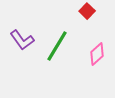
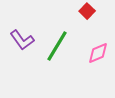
pink diamond: moved 1 px right, 1 px up; rotated 20 degrees clockwise
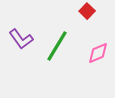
purple L-shape: moved 1 px left, 1 px up
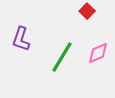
purple L-shape: rotated 55 degrees clockwise
green line: moved 5 px right, 11 px down
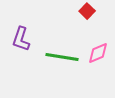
green line: rotated 68 degrees clockwise
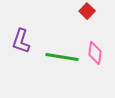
purple L-shape: moved 2 px down
pink diamond: moved 3 px left; rotated 60 degrees counterclockwise
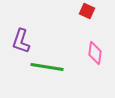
red square: rotated 21 degrees counterclockwise
green line: moved 15 px left, 10 px down
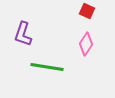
purple L-shape: moved 2 px right, 7 px up
pink diamond: moved 9 px left, 9 px up; rotated 25 degrees clockwise
